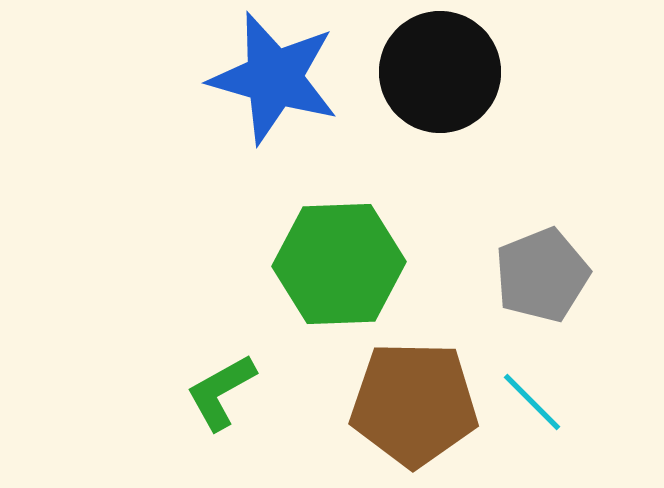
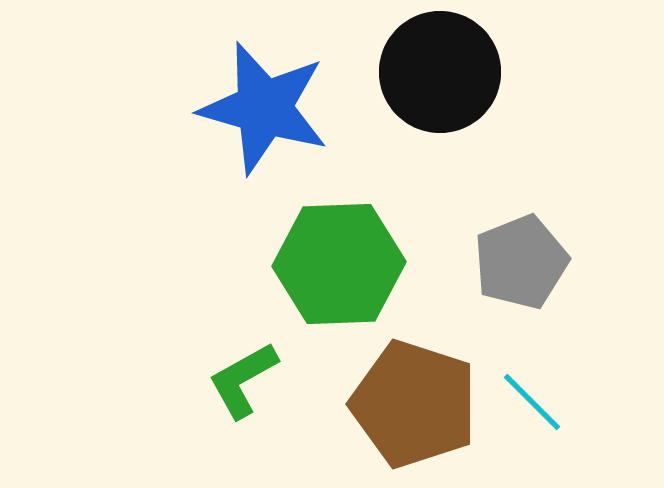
blue star: moved 10 px left, 30 px down
gray pentagon: moved 21 px left, 13 px up
green L-shape: moved 22 px right, 12 px up
brown pentagon: rotated 17 degrees clockwise
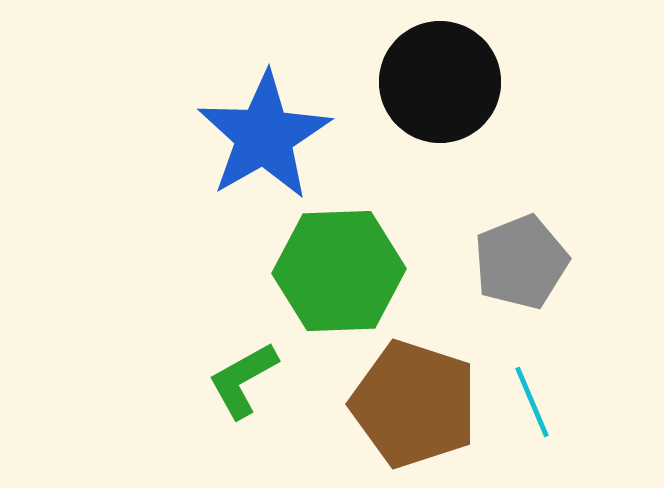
black circle: moved 10 px down
blue star: moved 28 px down; rotated 26 degrees clockwise
green hexagon: moved 7 px down
cyan line: rotated 22 degrees clockwise
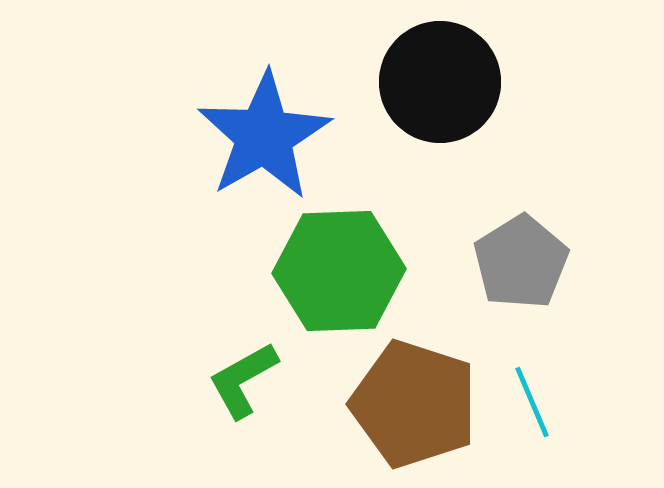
gray pentagon: rotated 10 degrees counterclockwise
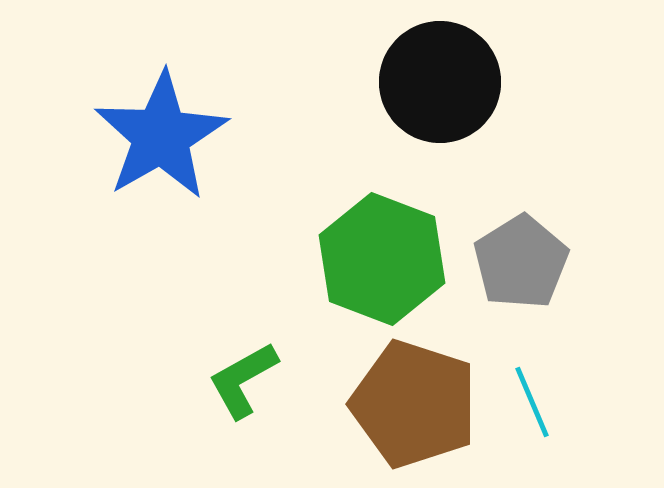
blue star: moved 103 px left
green hexagon: moved 43 px right, 12 px up; rotated 23 degrees clockwise
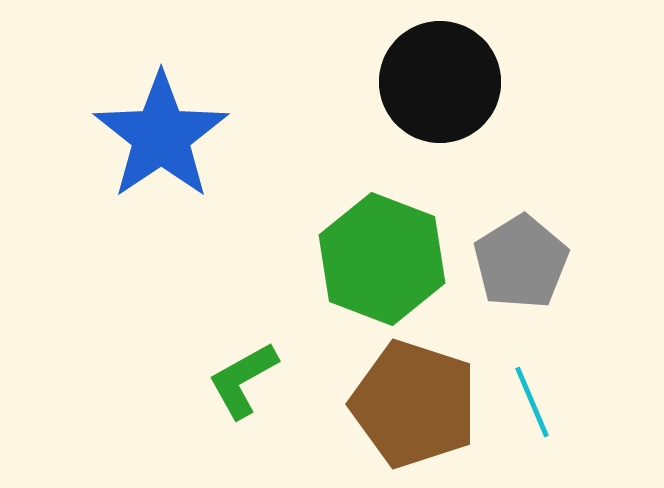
blue star: rotated 4 degrees counterclockwise
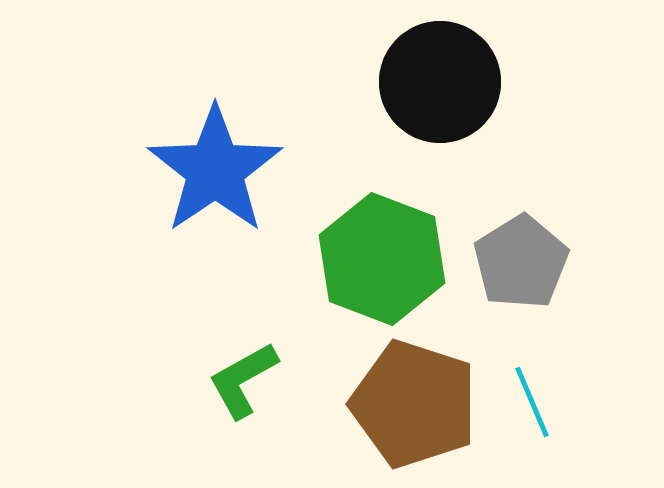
blue star: moved 54 px right, 34 px down
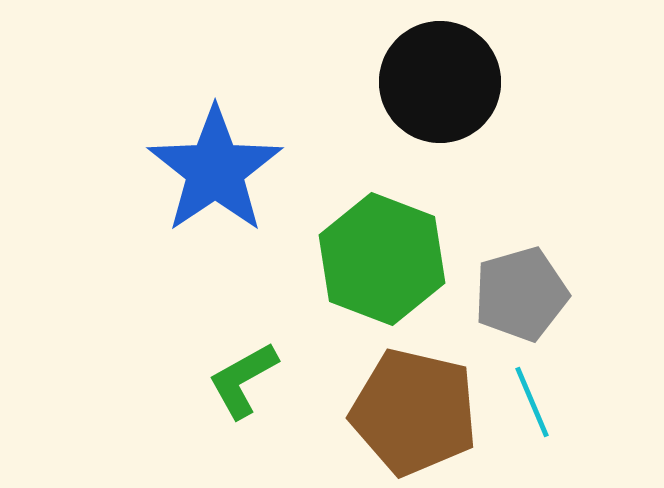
gray pentagon: moved 32 px down; rotated 16 degrees clockwise
brown pentagon: moved 8 px down; rotated 5 degrees counterclockwise
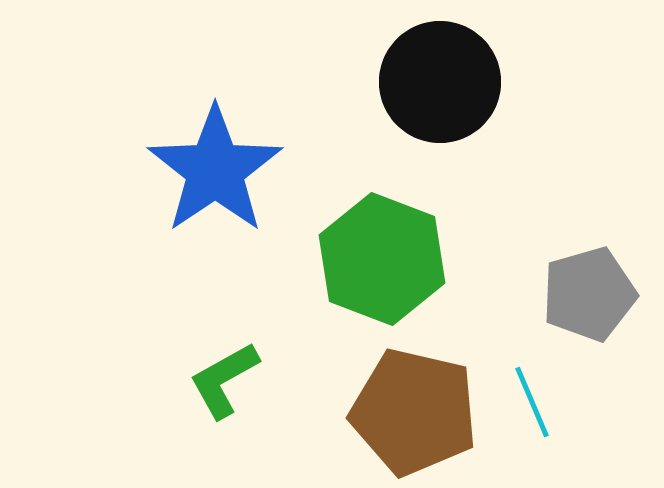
gray pentagon: moved 68 px right
green L-shape: moved 19 px left
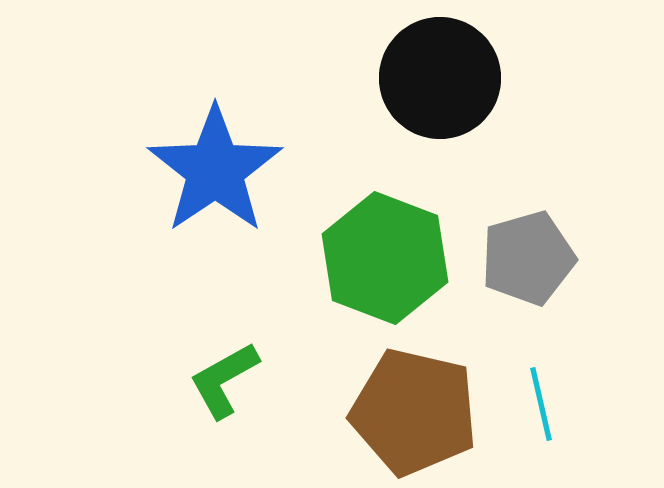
black circle: moved 4 px up
green hexagon: moved 3 px right, 1 px up
gray pentagon: moved 61 px left, 36 px up
cyan line: moved 9 px right, 2 px down; rotated 10 degrees clockwise
